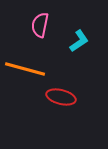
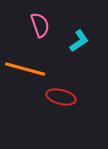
pink semicircle: rotated 150 degrees clockwise
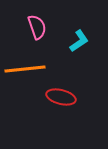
pink semicircle: moved 3 px left, 2 px down
orange line: rotated 21 degrees counterclockwise
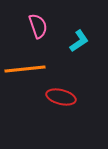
pink semicircle: moved 1 px right, 1 px up
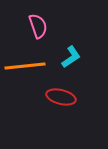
cyan L-shape: moved 8 px left, 16 px down
orange line: moved 3 px up
